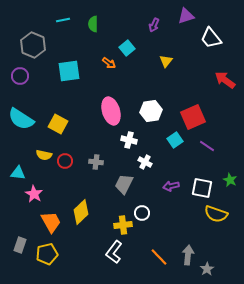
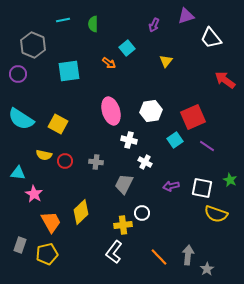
purple circle at (20, 76): moved 2 px left, 2 px up
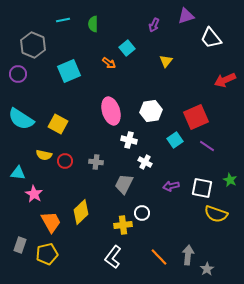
cyan square at (69, 71): rotated 15 degrees counterclockwise
red arrow at (225, 80): rotated 60 degrees counterclockwise
red square at (193, 117): moved 3 px right
white L-shape at (114, 252): moved 1 px left, 5 px down
